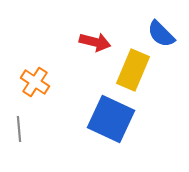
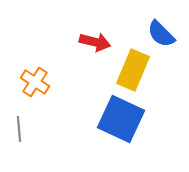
blue square: moved 10 px right
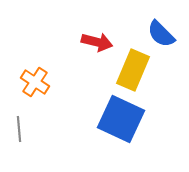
red arrow: moved 2 px right
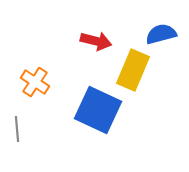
blue semicircle: rotated 120 degrees clockwise
red arrow: moved 1 px left, 1 px up
blue square: moved 23 px left, 9 px up
gray line: moved 2 px left
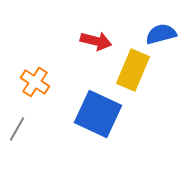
blue square: moved 4 px down
gray line: rotated 35 degrees clockwise
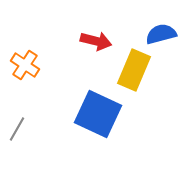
yellow rectangle: moved 1 px right
orange cross: moved 10 px left, 17 px up
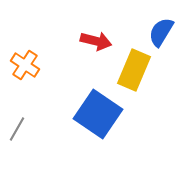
blue semicircle: moved 2 px up; rotated 44 degrees counterclockwise
blue square: rotated 9 degrees clockwise
